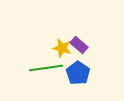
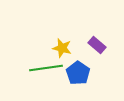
purple rectangle: moved 18 px right
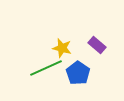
green line: rotated 16 degrees counterclockwise
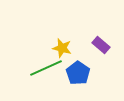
purple rectangle: moved 4 px right
